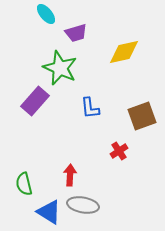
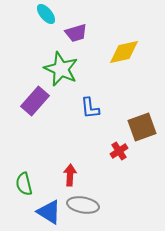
green star: moved 1 px right, 1 px down
brown square: moved 11 px down
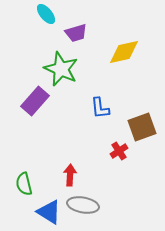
blue L-shape: moved 10 px right
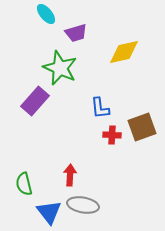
green star: moved 1 px left, 1 px up
red cross: moved 7 px left, 16 px up; rotated 36 degrees clockwise
blue triangle: rotated 20 degrees clockwise
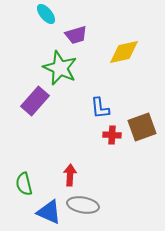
purple trapezoid: moved 2 px down
blue triangle: rotated 28 degrees counterclockwise
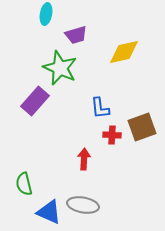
cyan ellipse: rotated 50 degrees clockwise
red arrow: moved 14 px right, 16 px up
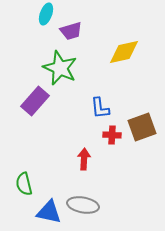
cyan ellipse: rotated 10 degrees clockwise
purple trapezoid: moved 5 px left, 4 px up
blue triangle: rotated 12 degrees counterclockwise
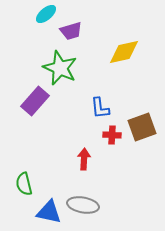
cyan ellipse: rotated 30 degrees clockwise
